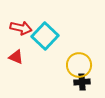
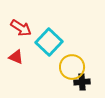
red arrow: rotated 20 degrees clockwise
cyan square: moved 4 px right, 6 px down
yellow circle: moved 7 px left, 2 px down
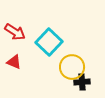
red arrow: moved 6 px left, 4 px down
red triangle: moved 2 px left, 5 px down
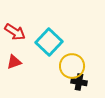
red triangle: rotated 42 degrees counterclockwise
yellow circle: moved 1 px up
black cross: moved 3 px left; rotated 14 degrees clockwise
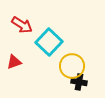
red arrow: moved 7 px right, 7 px up
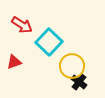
black cross: rotated 28 degrees clockwise
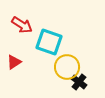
cyan square: rotated 24 degrees counterclockwise
red triangle: rotated 14 degrees counterclockwise
yellow circle: moved 5 px left, 1 px down
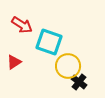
yellow circle: moved 1 px right, 1 px up
